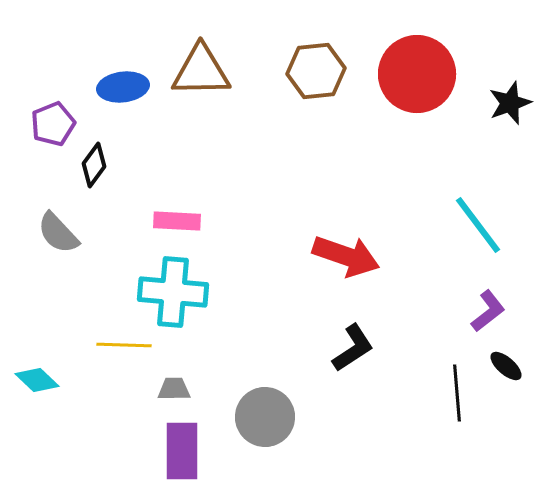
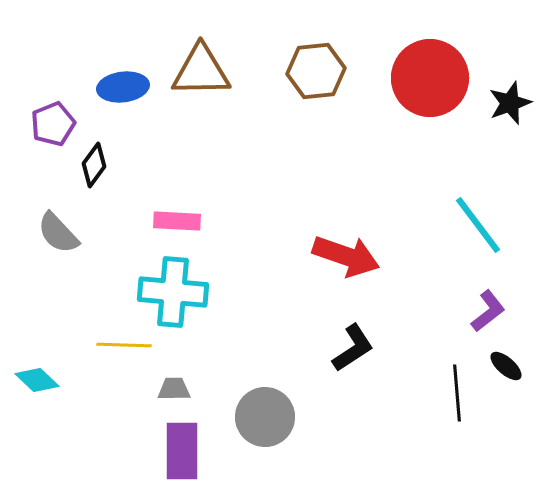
red circle: moved 13 px right, 4 px down
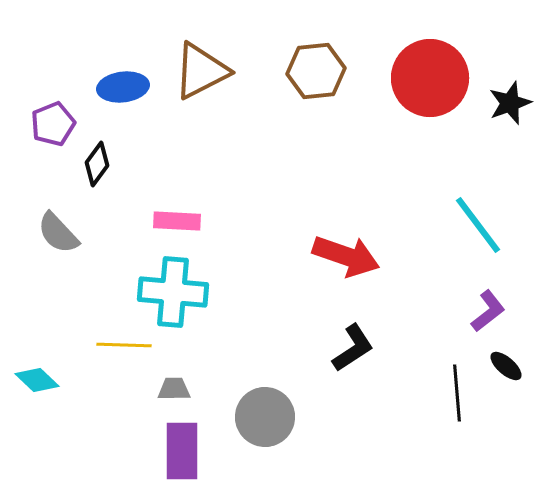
brown triangle: rotated 26 degrees counterclockwise
black diamond: moved 3 px right, 1 px up
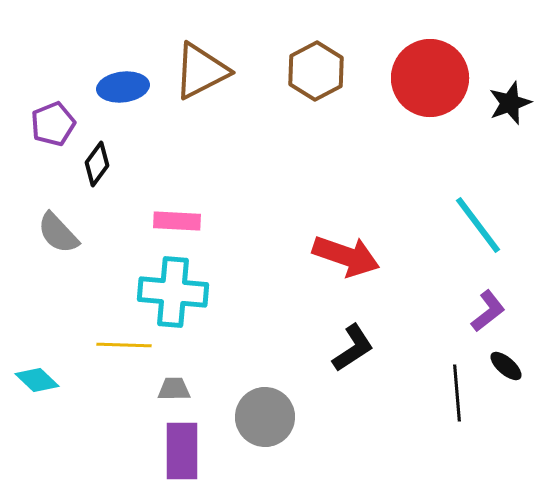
brown hexagon: rotated 22 degrees counterclockwise
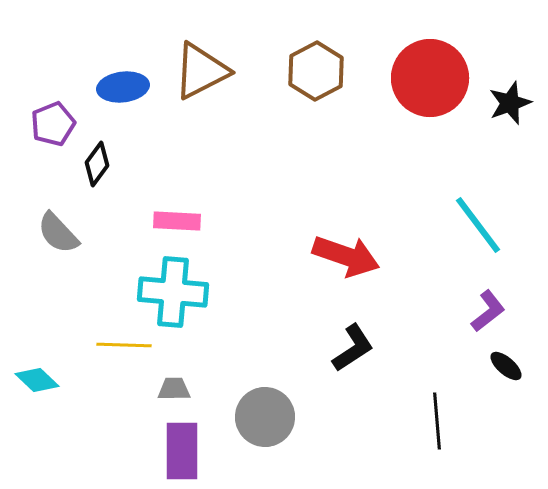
black line: moved 20 px left, 28 px down
